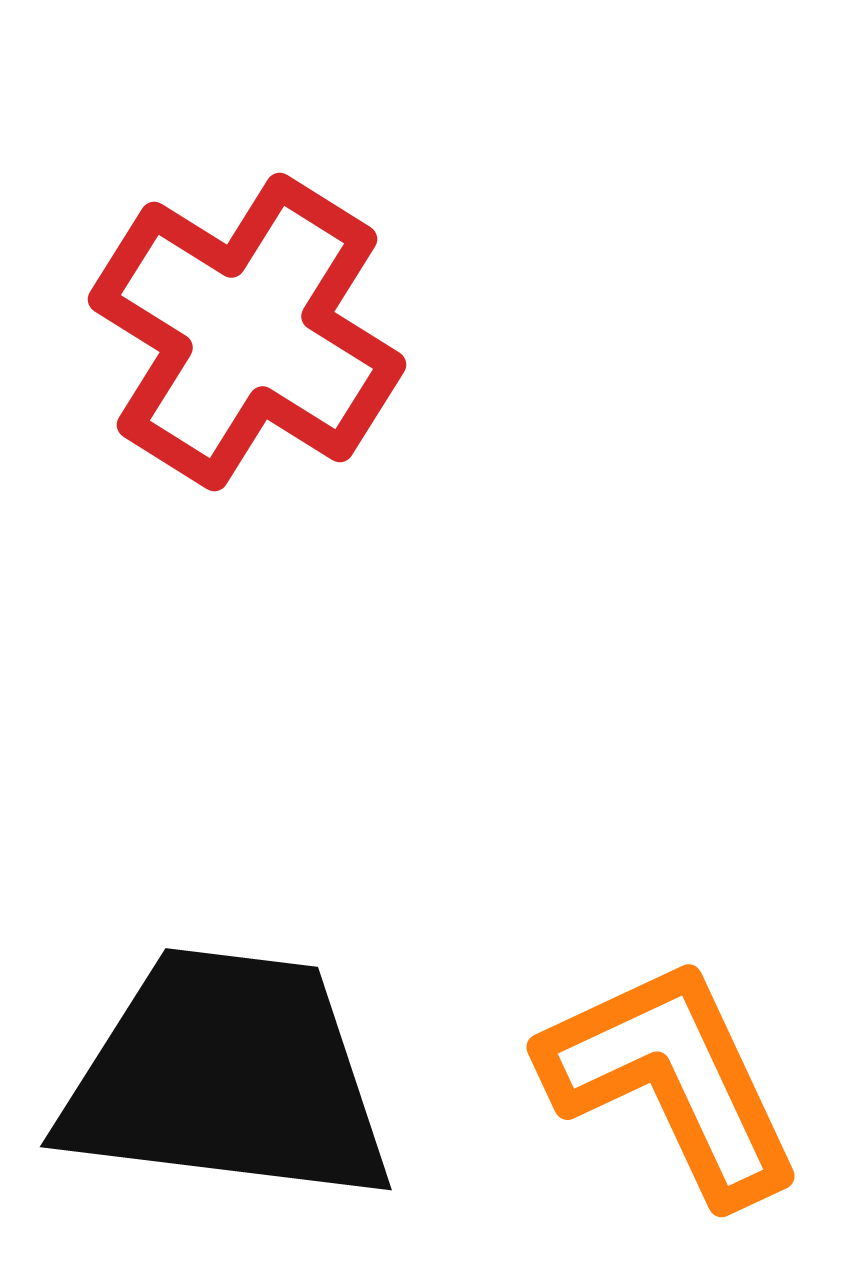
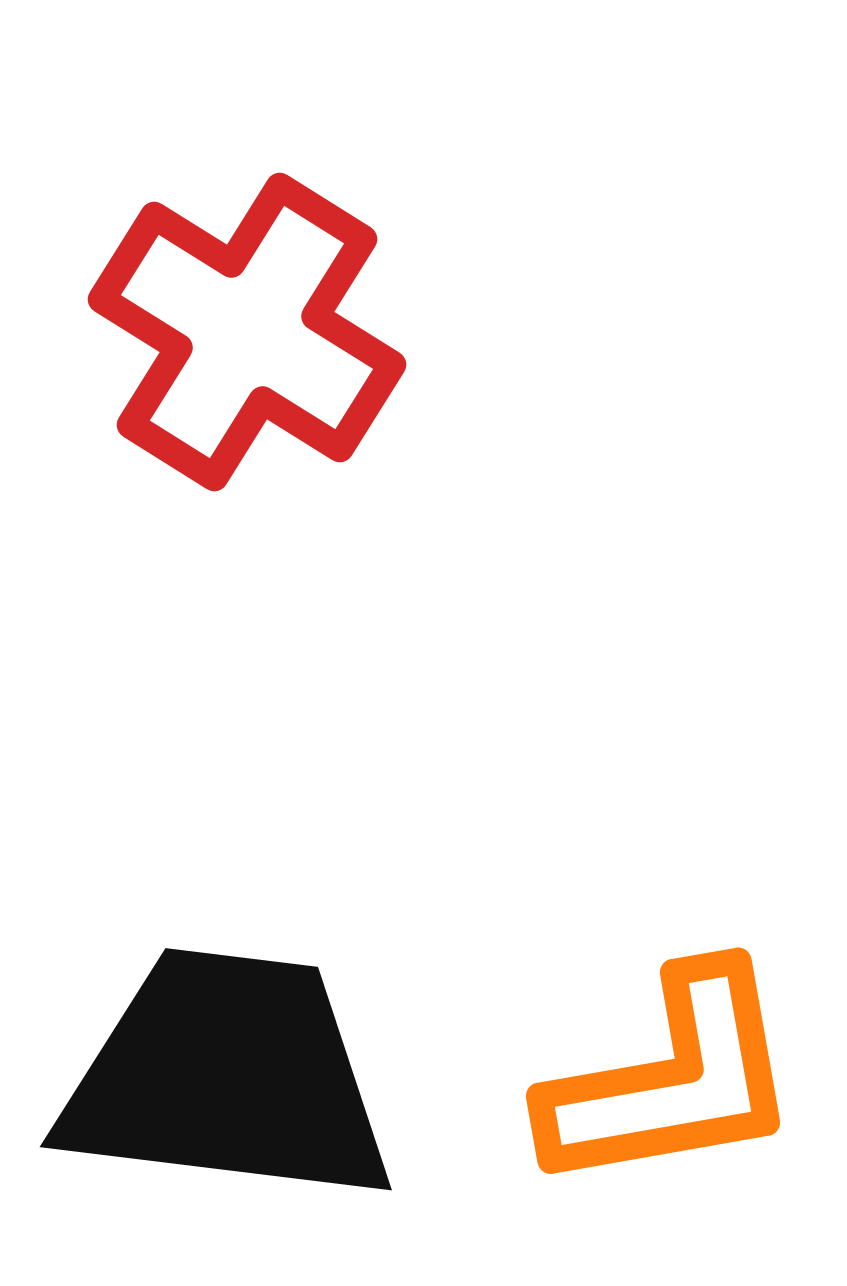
orange L-shape: rotated 105 degrees clockwise
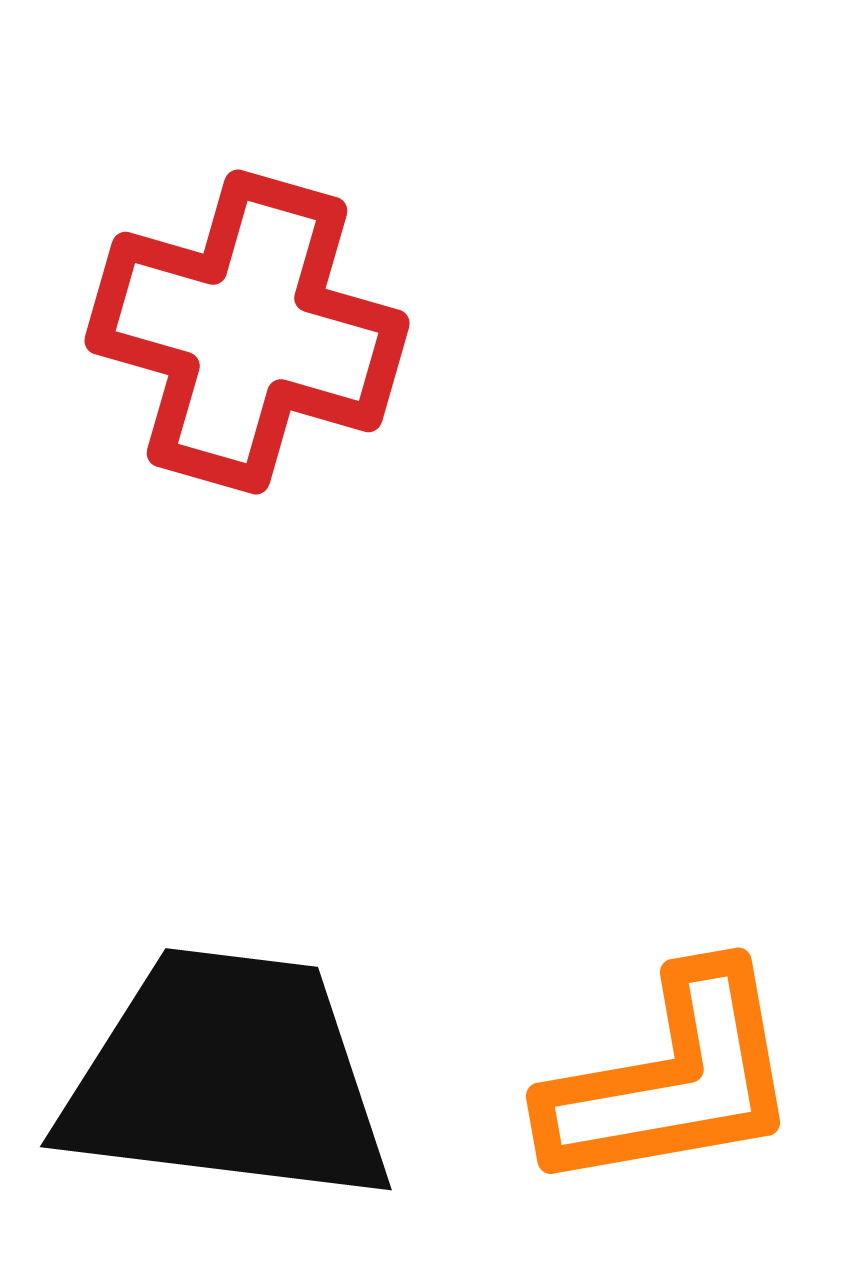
red cross: rotated 16 degrees counterclockwise
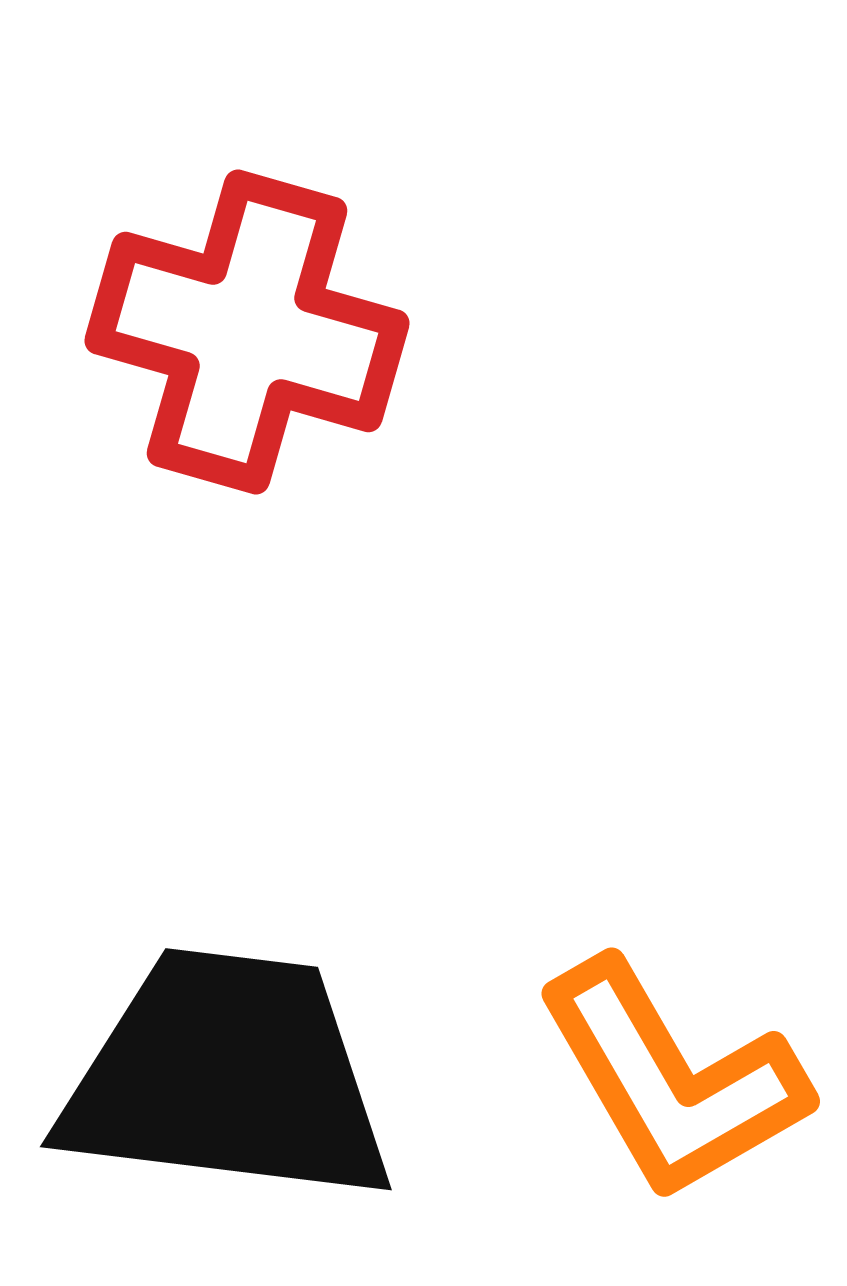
orange L-shape: rotated 70 degrees clockwise
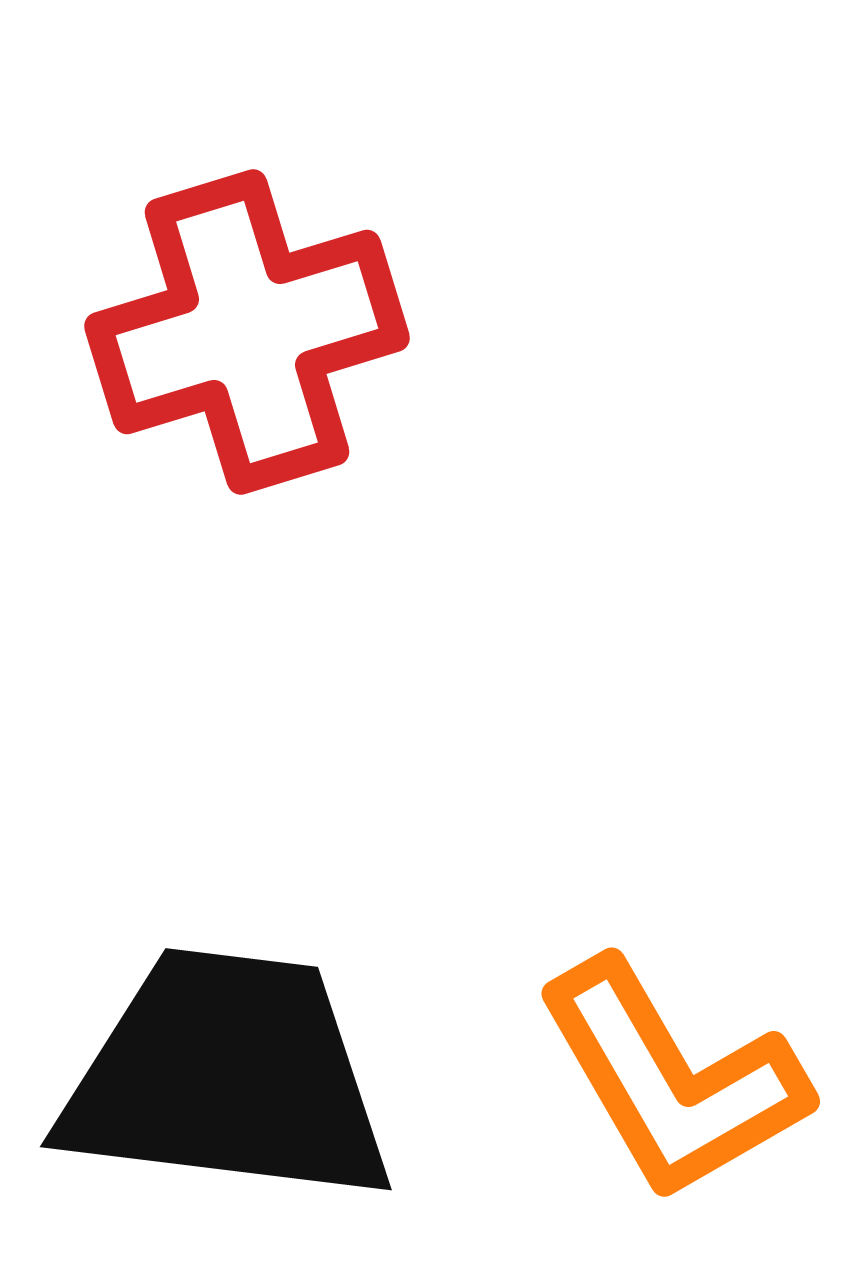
red cross: rotated 33 degrees counterclockwise
